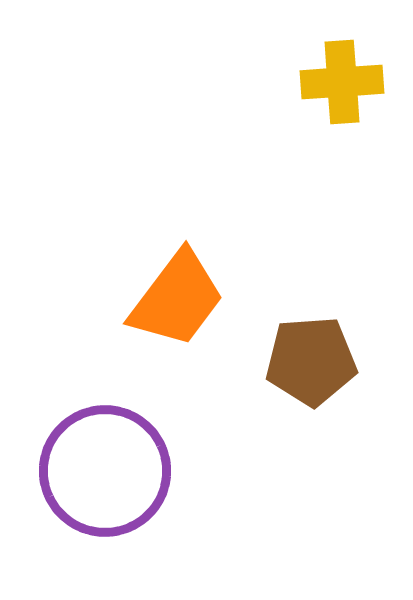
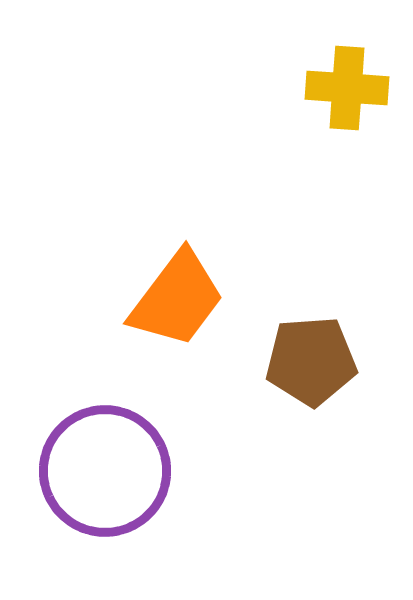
yellow cross: moved 5 px right, 6 px down; rotated 8 degrees clockwise
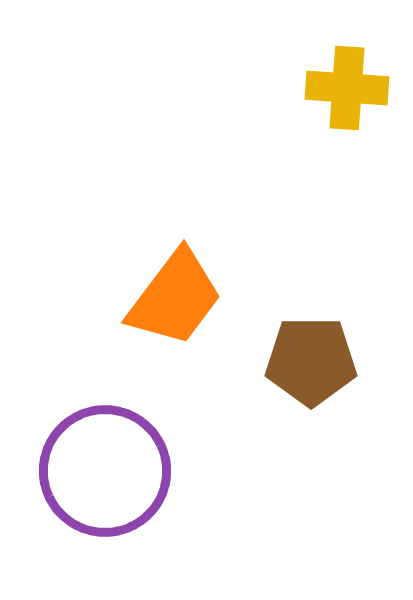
orange trapezoid: moved 2 px left, 1 px up
brown pentagon: rotated 4 degrees clockwise
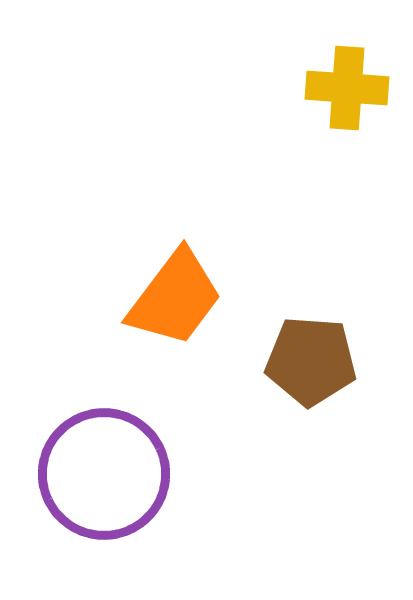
brown pentagon: rotated 4 degrees clockwise
purple circle: moved 1 px left, 3 px down
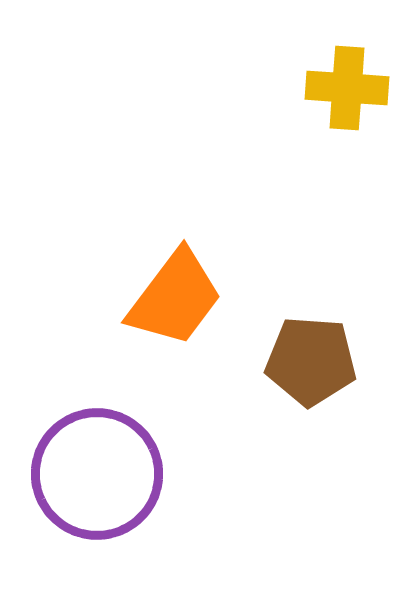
purple circle: moved 7 px left
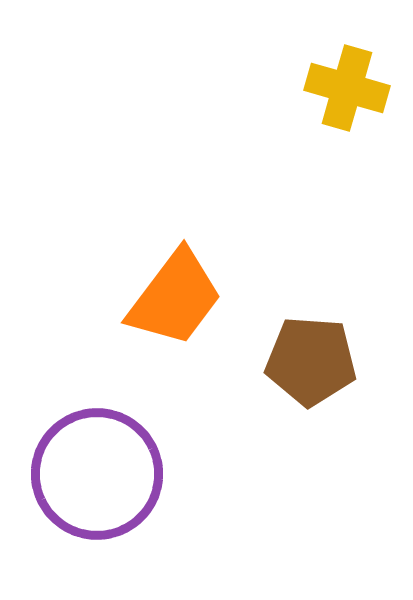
yellow cross: rotated 12 degrees clockwise
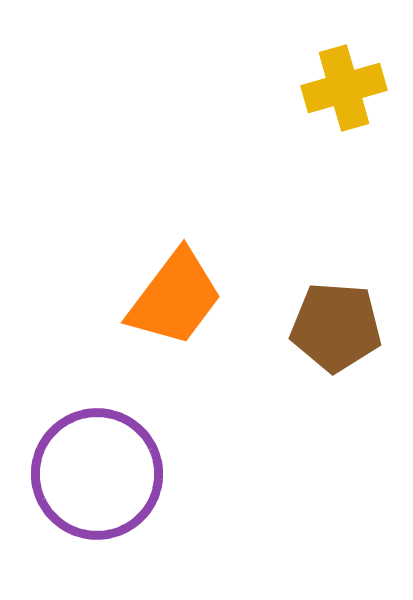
yellow cross: moved 3 px left; rotated 32 degrees counterclockwise
brown pentagon: moved 25 px right, 34 px up
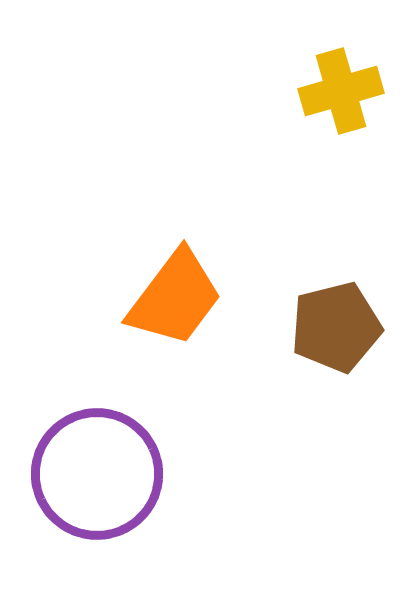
yellow cross: moved 3 px left, 3 px down
brown pentagon: rotated 18 degrees counterclockwise
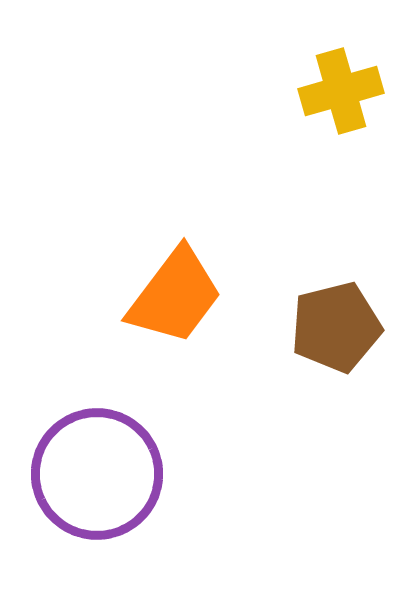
orange trapezoid: moved 2 px up
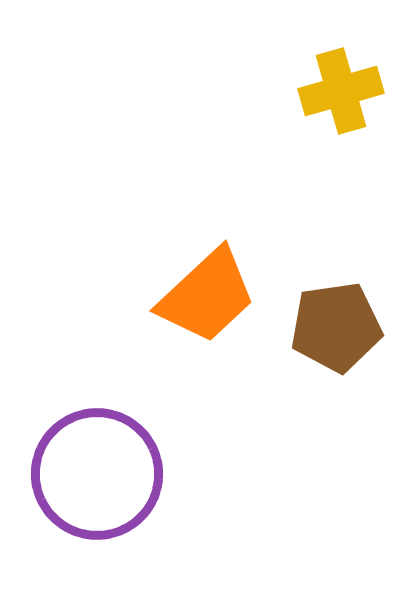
orange trapezoid: moved 32 px right; rotated 10 degrees clockwise
brown pentagon: rotated 6 degrees clockwise
